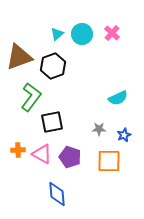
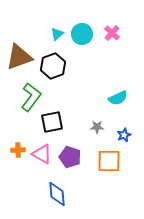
gray star: moved 2 px left, 2 px up
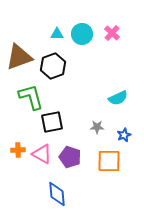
cyan triangle: rotated 40 degrees clockwise
green L-shape: rotated 52 degrees counterclockwise
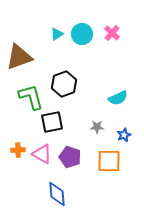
cyan triangle: rotated 32 degrees counterclockwise
black hexagon: moved 11 px right, 18 px down
